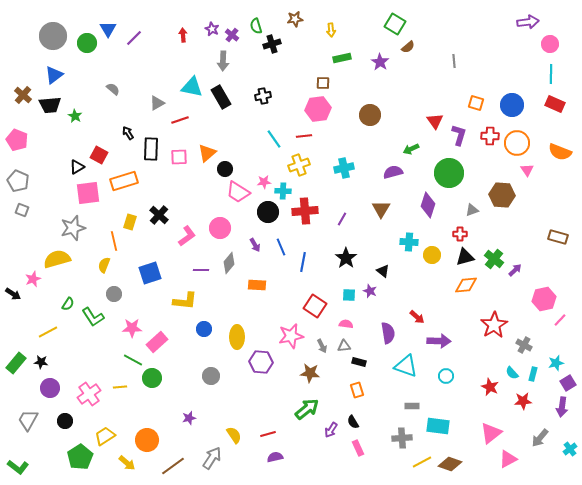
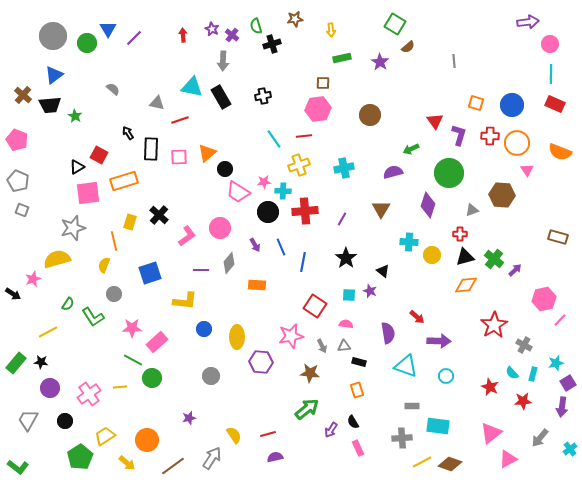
gray triangle at (157, 103): rotated 42 degrees clockwise
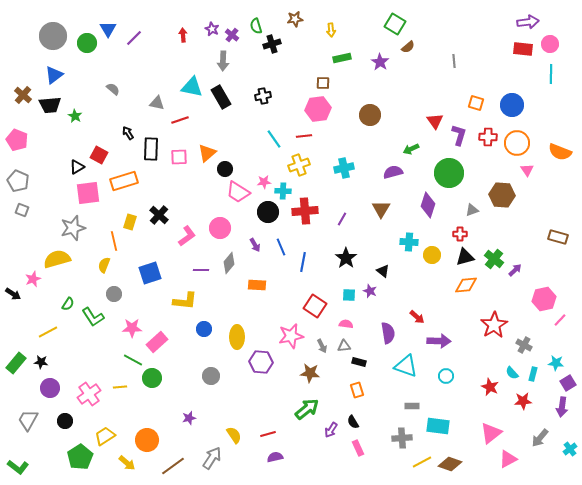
red rectangle at (555, 104): moved 32 px left, 55 px up; rotated 18 degrees counterclockwise
red cross at (490, 136): moved 2 px left, 1 px down
cyan star at (556, 363): rotated 21 degrees clockwise
